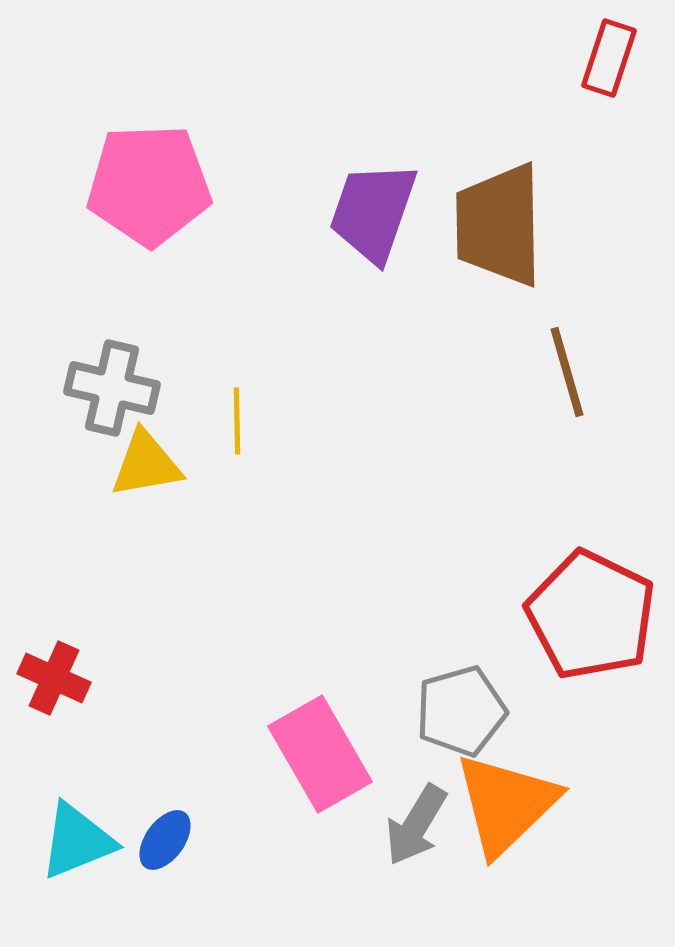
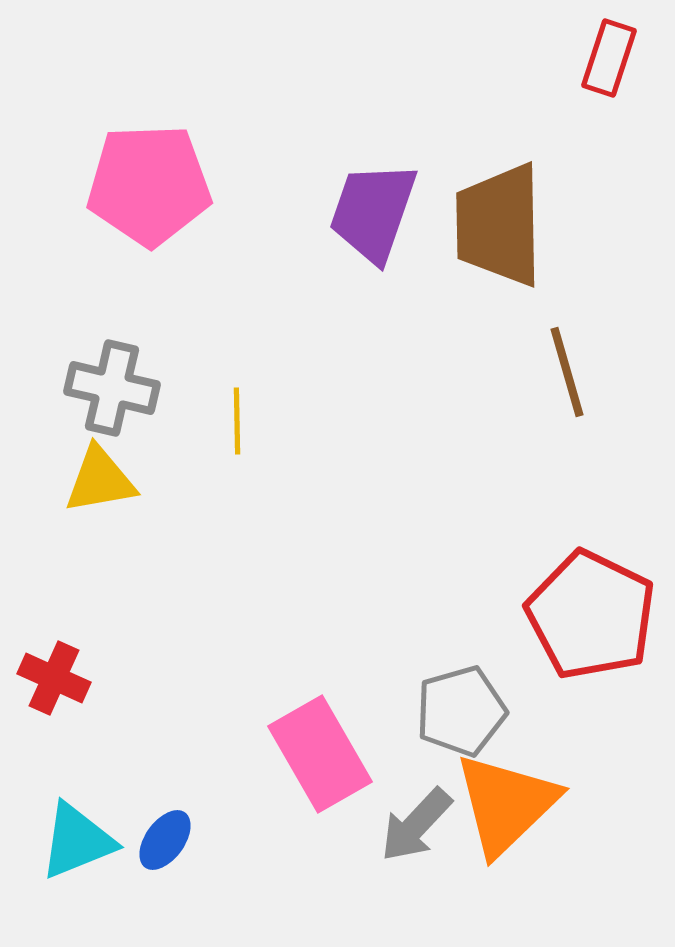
yellow triangle: moved 46 px left, 16 px down
gray arrow: rotated 12 degrees clockwise
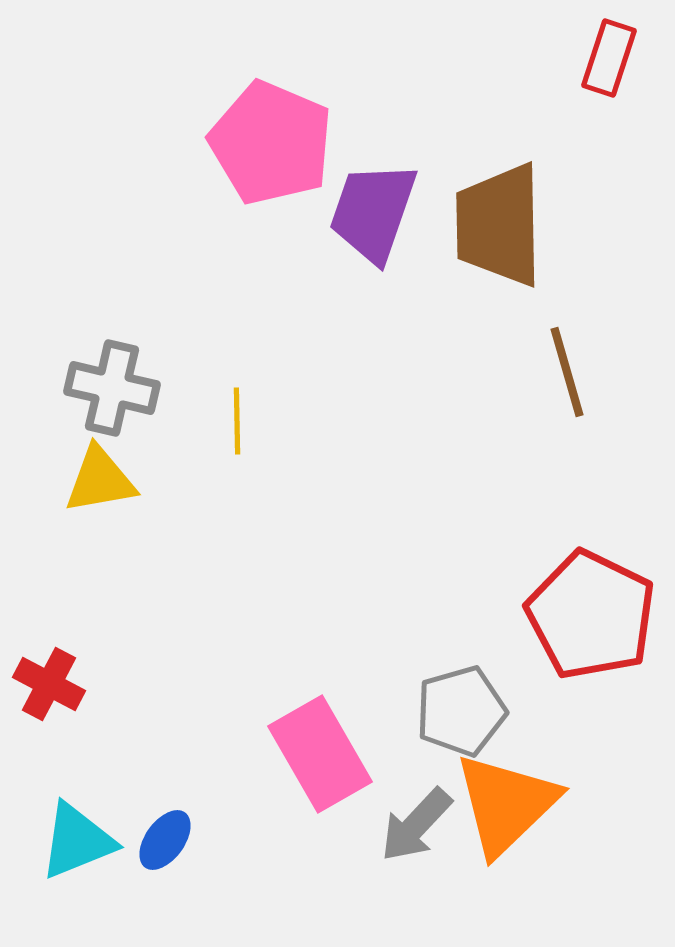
pink pentagon: moved 122 px right, 42 px up; rotated 25 degrees clockwise
red cross: moved 5 px left, 6 px down; rotated 4 degrees clockwise
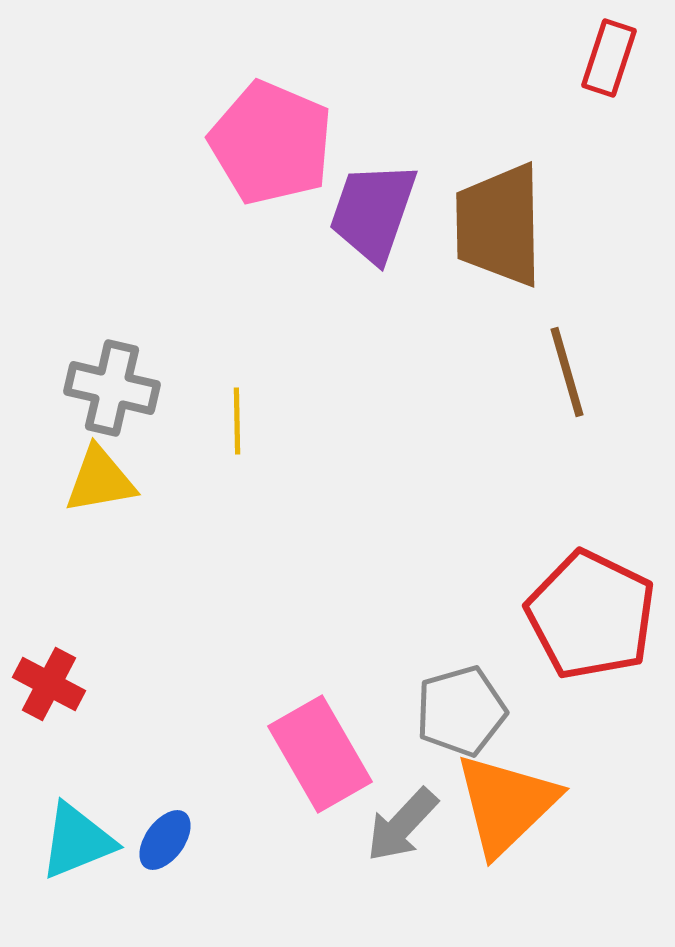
gray arrow: moved 14 px left
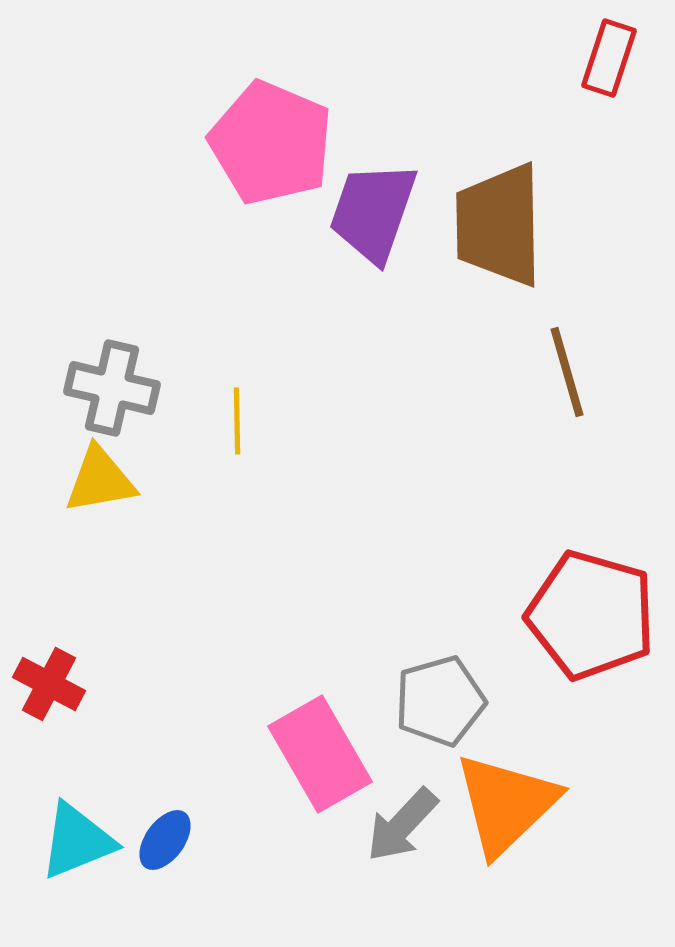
red pentagon: rotated 10 degrees counterclockwise
gray pentagon: moved 21 px left, 10 px up
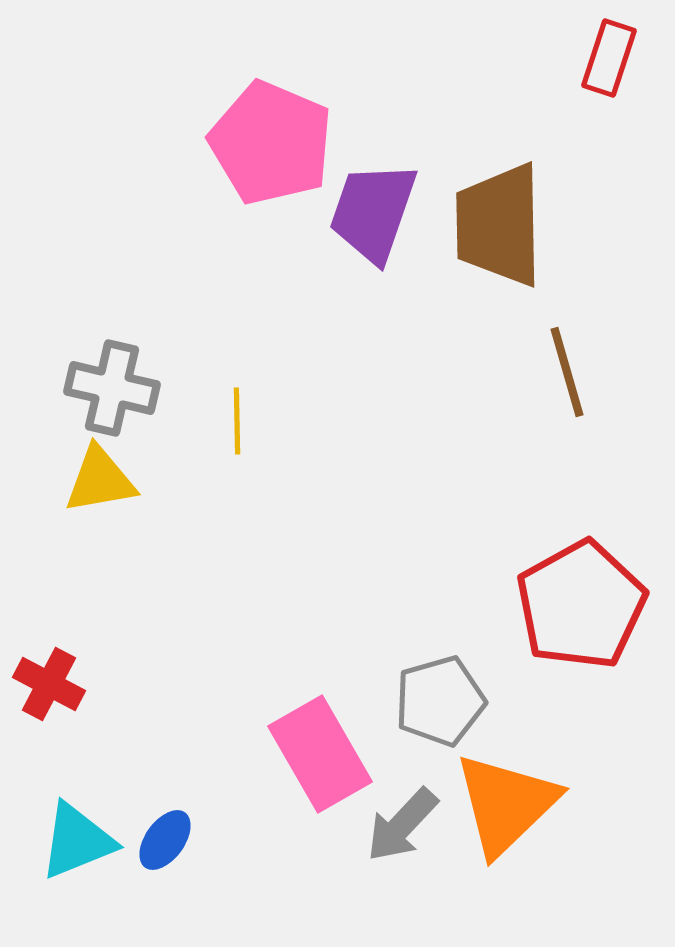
red pentagon: moved 10 px left, 10 px up; rotated 27 degrees clockwise
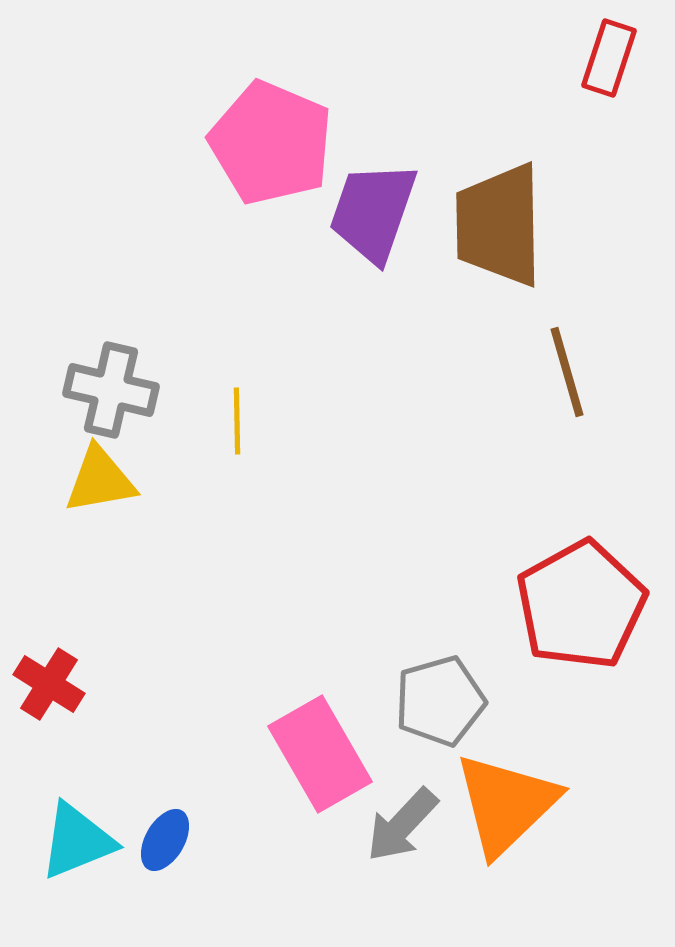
gray cross: moved 1 px left, 2 px down
red cross: rotated 4 degrees clockwise
blue ellipse: rotated 6 degrees counterclockwise
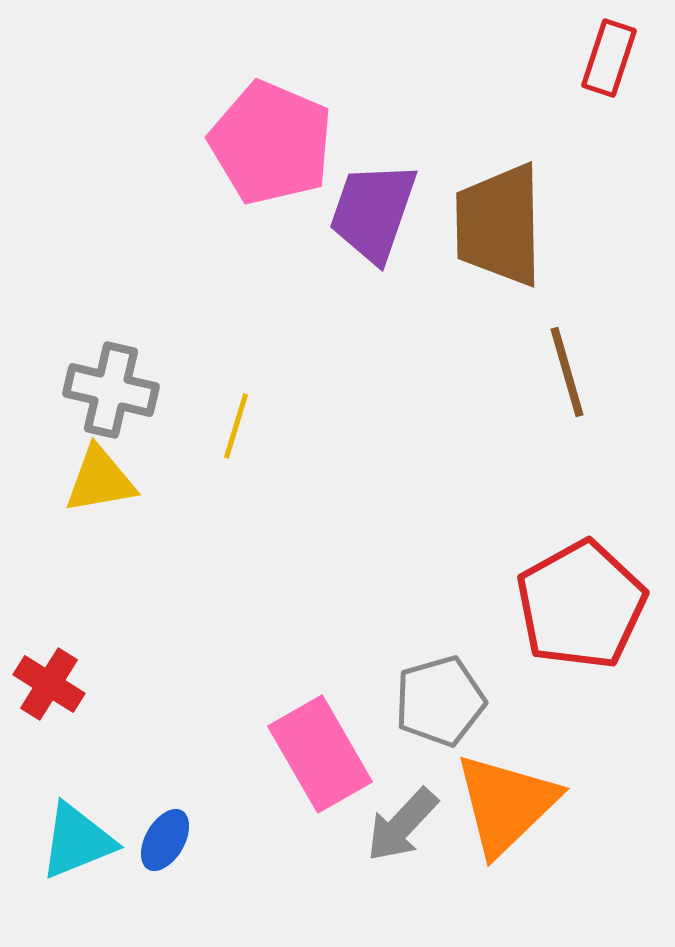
yellow line: moved 1 px left, 5 px down; rotated 18 degrees clockwise
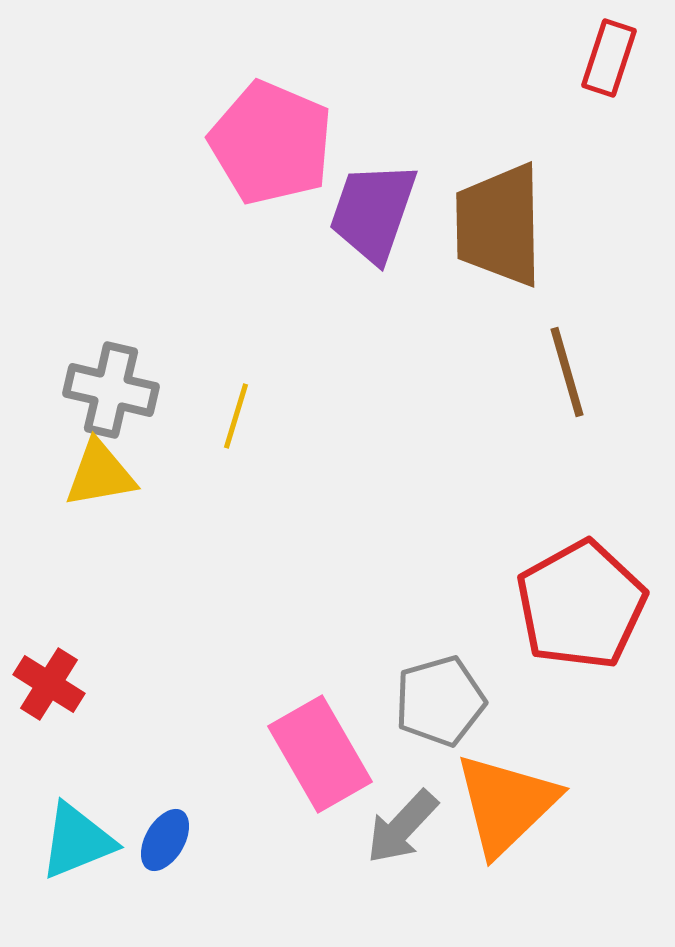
yellow line: moved 10 px up
yellow triangle: moved 6 px up
gray arrow: moved 2 px down
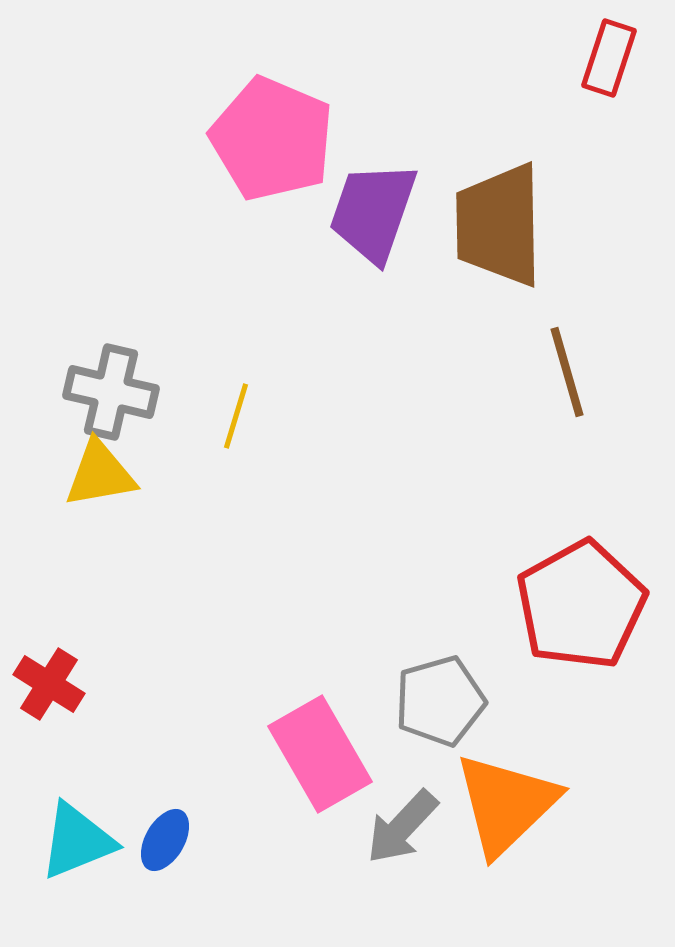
pink pentagon: moved 1 px right, 4 px up
gray cross: moved 2 px down
